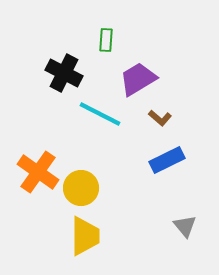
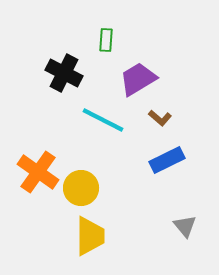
cyan line: moved 3 px right, 6 px down
yellow trapezoid: moved 5 px right
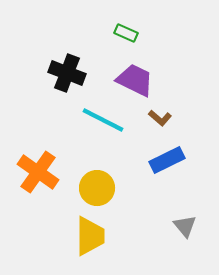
green rectangle: moved 20 px right, 7 px up; rotated 70 degrees counterclockwise
black cross: moved 3 px right; rotated 6 degrees counterclockwise
purple trapezoid: moved 3 px left, 1 px down; rotated 57 degrees clockwise
yellow circle: moved 16 px right
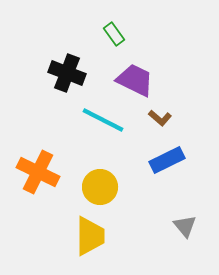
green rectangle: moved 12 px left, 1 px down; rotated 30 degrees clockwise
orange cross: rotated 9 degrees counterclockwise
yellow circle: moved 3 px right, 1 px up
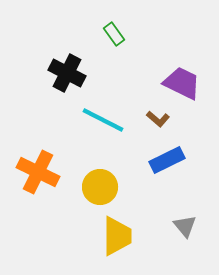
black cross: rotated 6 degrees clockwise
purple trapezoid: moved 47 px right, 3 px down
brown L-shape: moved 2 px left, 1 px down
yellow trapezoid: moved 27 px right
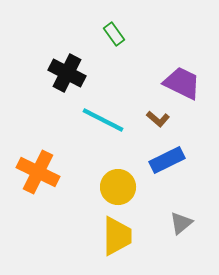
yellow circle: moved 18 px right
gray triangle: moved 4 px left, 3 px up; rotated 30 degrees clockwise
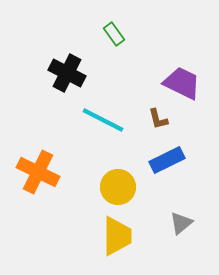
brown L-shape: rotated 35 degrees clockwise
